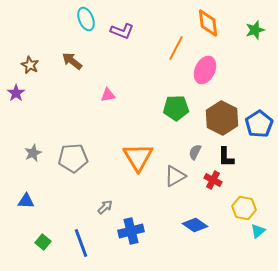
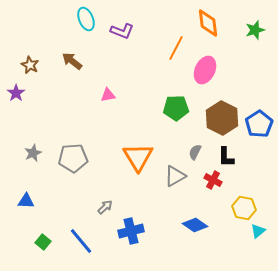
blue line: moved 2 px up; rotated 20 degrees counterclockwise
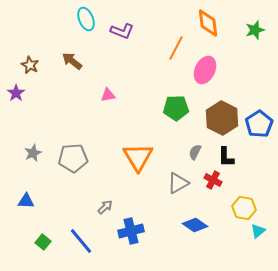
gray triangle: moved 3 px right, 7 px down
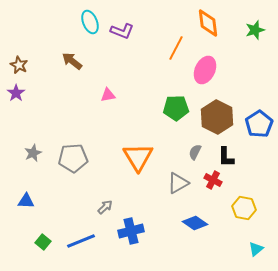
cyan ellipse: moved 4 px right, 3 px down
brown star: moved 11 px left
brown hexagon: moved 5 px left, 1 px up
blue diamond: moved 2 px up
cyan triangle: moved 2 px left, 18 px down
blue line: rotated 72 degrees counterclockwise
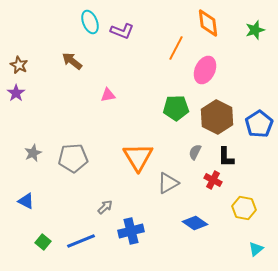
gray triangle: moved 10 px left
blue triangle: rotated 24 degrees clockwise
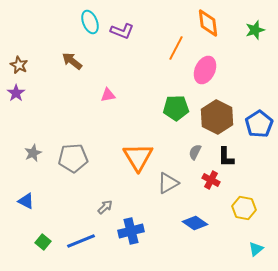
red cross: moved 2 px left
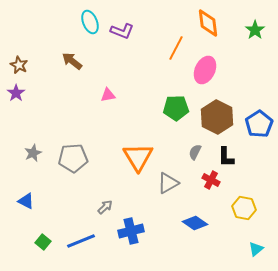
green star: rotated 18 degrees counterclockwise
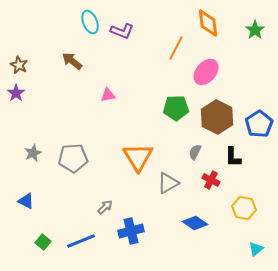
pink ellipse: moved 1 px right, 2 px down; rotated 16 degrees clockwise
black L-shape: moved 7 px right
